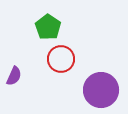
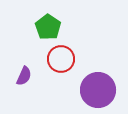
purple semicircle: moved 10 px right
purple circle: moved 3 px left
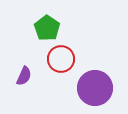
green pentagon: moved 1 px left, 1 px down
purple circle: moved 3 px left, 2 px up
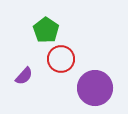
green pentagon: moved 1 px left, 2 px down
purple semicircle: rotated 18 degrees clockwise
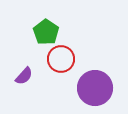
green pentagon: moved 2 px down
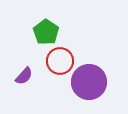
red circle: moved 1 px left, 2 px down
purple circle: moved 6 px left, 6 px up
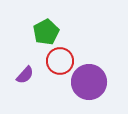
green pentagon: rotated 10 degrees clockwise
purple semicircle: moved 1 px right, 1 px up
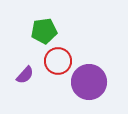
green pentagon: moved 2 px left, 1 px up; rotated 20 degrees clockwise
red circle: moved 2 px left
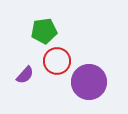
red circle: moved 1 px left
